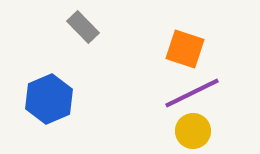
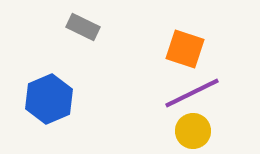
gray rectangle: rotated 20 degrees counterclockwise
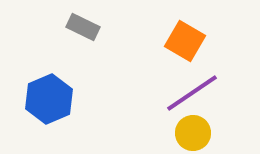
orange square: moved 8 px up; rotated 12 degrees clockwise
purple line: rotated 8 degrees counterclockwise
yellow circle: moved 2 px down
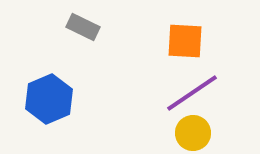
orange square: rotated 27 degrees counterclockwise
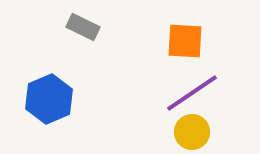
yellow circle: moved 1 px left, 1 px up
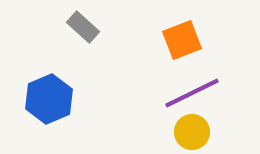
gray rectangle: rotated 16 degrees clockwise
orange square: moved 3 px left, 1 px up; rotated 24 degrees counterclockwise
purple line: rotated 8 degrees clockwise
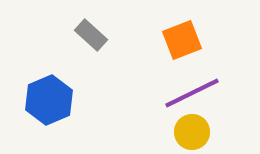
gray rectangle: moved 8 px right, 8 px down
blue hexagon: moved 1 px down
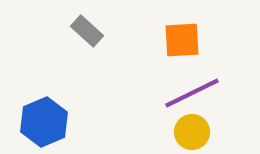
gray rectangle: moved 4 px left, 4 px up
orange square: rotated 18 degrees clockwise
blue hexagon: moved 5 px left, 22 px down
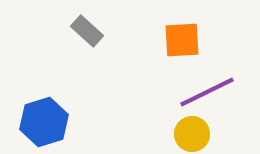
purple line: moved 15 px right, 1 px up
blue hexagon: rotated 6 degrees clockwise
yellow circle: moved 2 px down
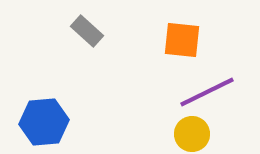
orange square: rotated 9 degrees clockwise
blue hexagon: rotated 12 degrees clockwise
